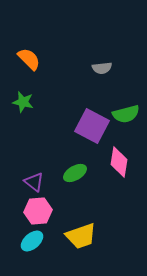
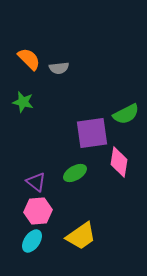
gray semicircle: moved 43 px left
green semicircle: rotated 12 degrees counterclockwise
purple square: moved 7 px down; rotated 36 degrees counterclockwise
purple triangle: moved 2 px right
yellow trapezoid: rotated 16 degrees counterclockwise
cyan ellipse: rotated 15 degrees counterclockwise
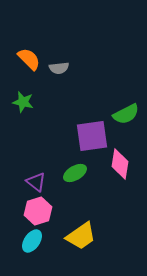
purple square: moved 3 px down
pink diamond: moved 1 px right, 2 px down
pink hexagon: rotated 12 degrees counterclockwise
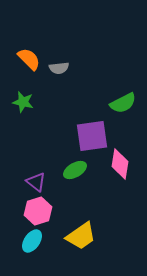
green semicircle: moved 3 px left, 11 px up
green ellipse: moved 3 px up
